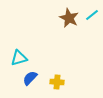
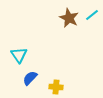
cyan triangle: moved 3 px up; rotated 48 degrees counterclockwise
yellow cross: moved 1 px left, 5 px down
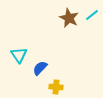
blue semicircle: moved 10 px right, 10 px up
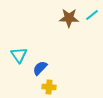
brown star: rotated 24 degrees counterclockwise
yellow cross: moved 7 px left
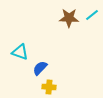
cyan triangle: moved 1 px right, 3 px up; rotated 36 degrees counterclockwise
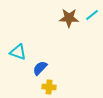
cyan triangle: moved 2 px left
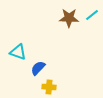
blue semicircle: moved 2 px left
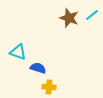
brown star: rotated 18 degrees clockwise
blue semicircle: rotated 63 degrees clockwise
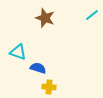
brown star: moved 24 px left
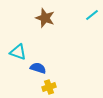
yellow cross: rotated 24 degrees counterclockwise
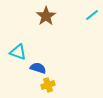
brown star: moved 1 px right, 2 px up; rotated 18 degrees clockwise
yellow cross: moved 1 px left, 2 px up
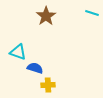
cyan line: moved 2 px up; rotated 56 degrees clockwise
blue semicircle: moved 3 px left
yellow cross: rotated 16 degrees clockwise
